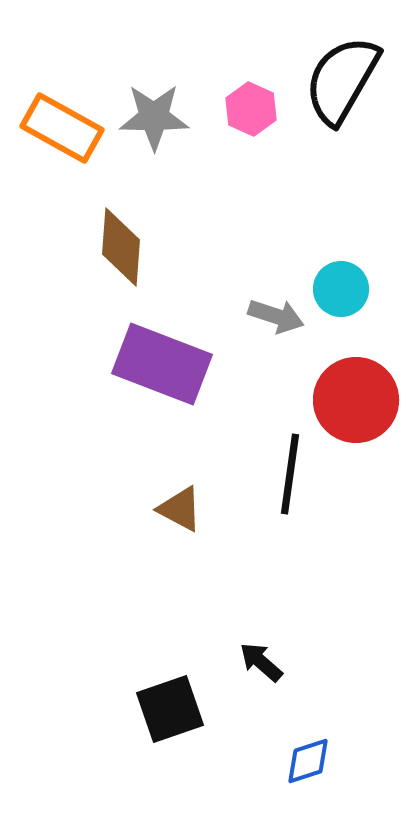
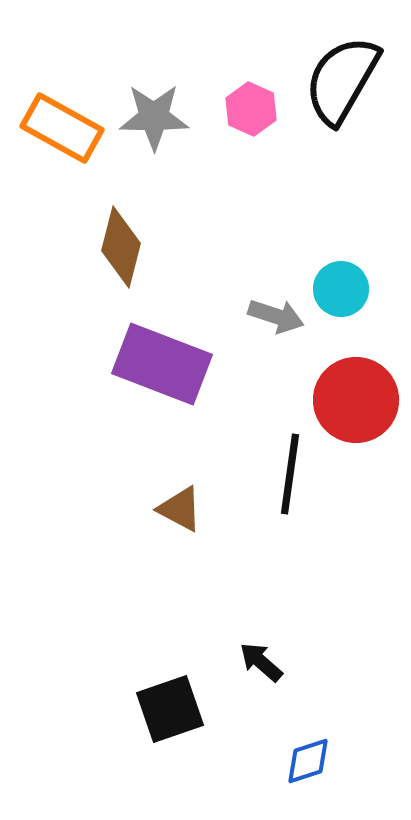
brown diamond: rotated 10 degrees clockwise
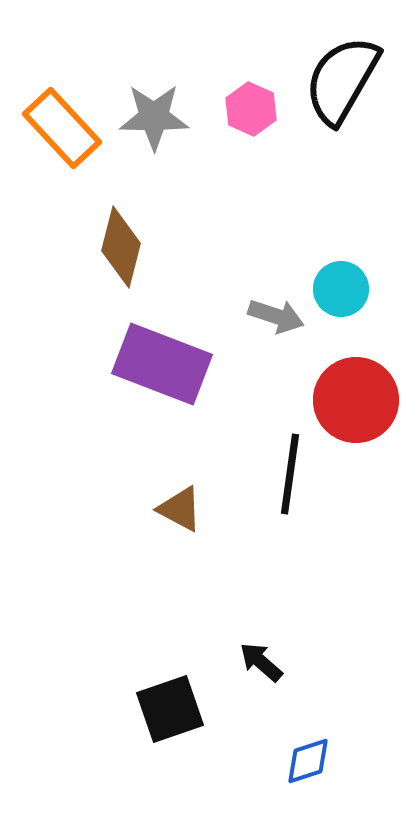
orange rectangle: rotated 18 degrees clockwise
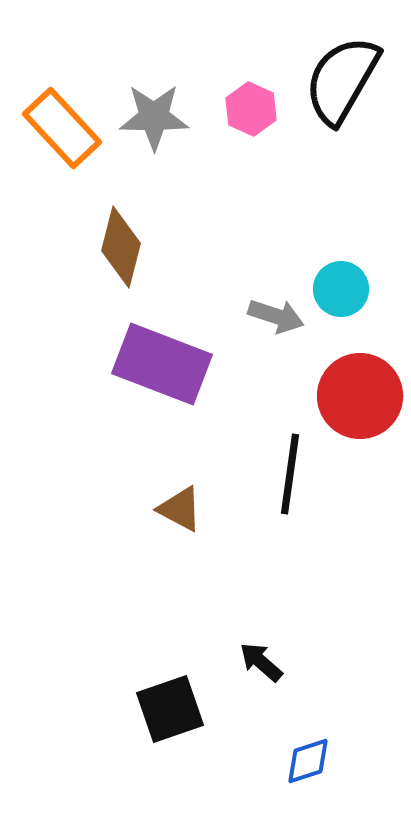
red circle: moved 4 px right, 4 px up
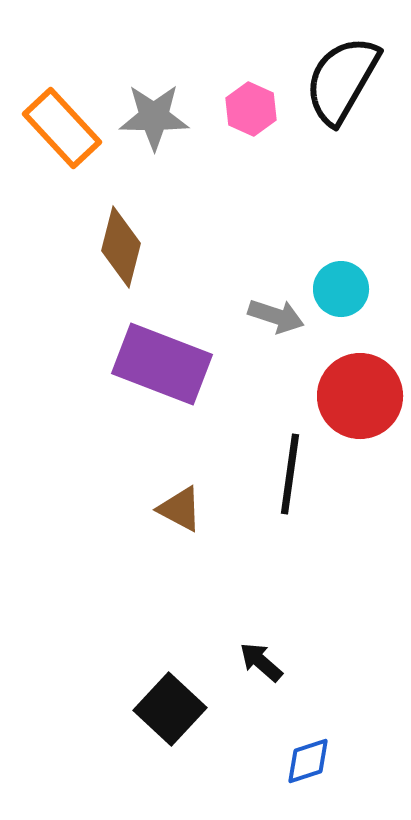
black square: rotated 28 degrees counterclockwise
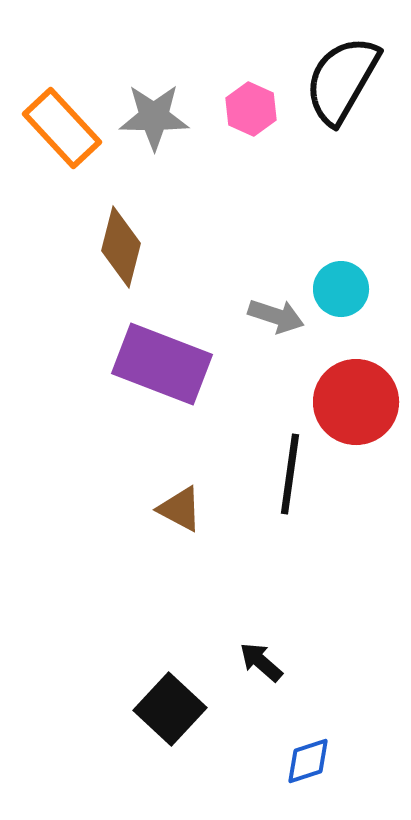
red circle: moved 4 px left, 6 px down
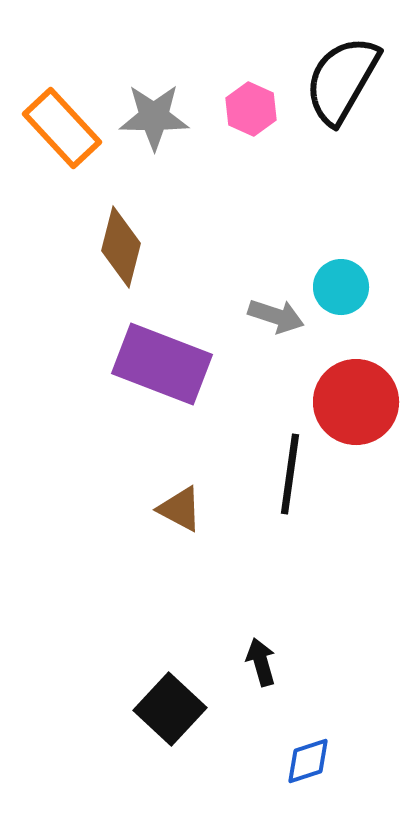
cyan circle: moved 2 px up
black arrow: rotated 33 degrees clockwise
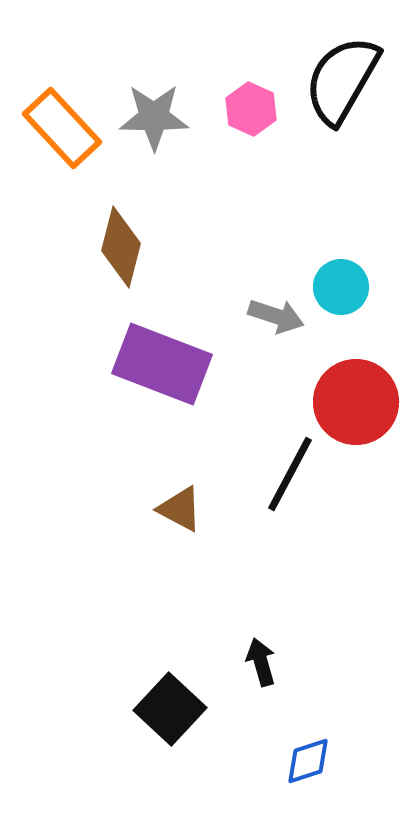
black line: rotated 20 degrees clockwise
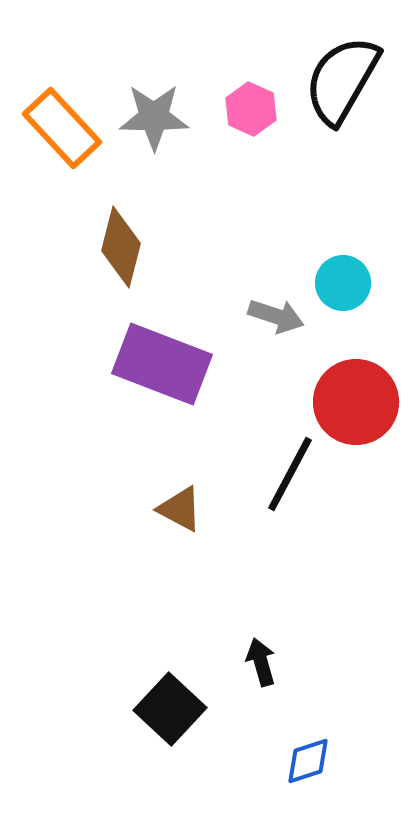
cyan circle: moved 2 px right, 4 px up
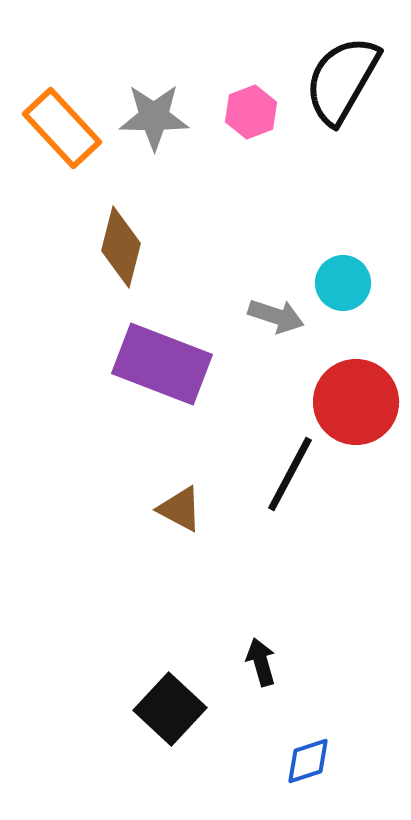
pink hexagon: moved 3 px down; rotated 15 degrees clockwise
